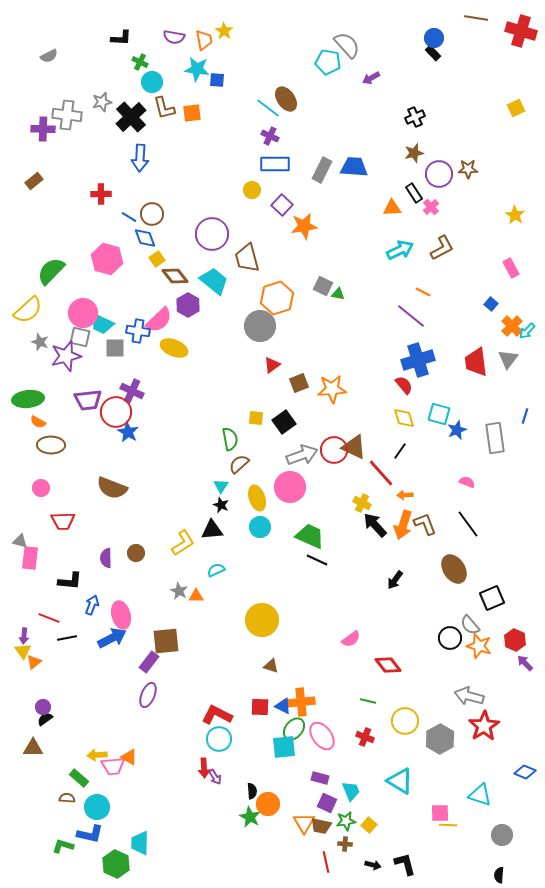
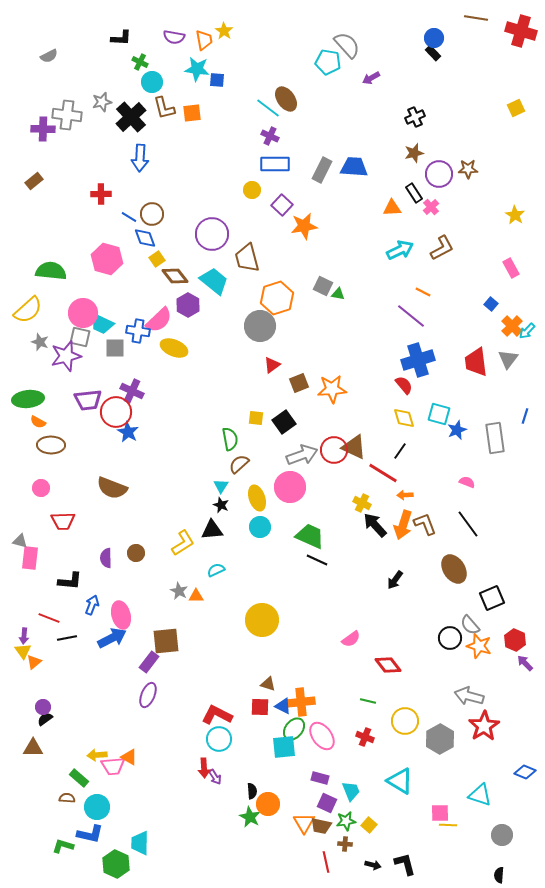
green semicircle at (51, 271): rotated 52 degrees clockwise
red line at (381, 473): moved 2 px right; rotated 16 degrees counterclockwise
brown triangle at (271, 666): moved 3 px left, 18 px down
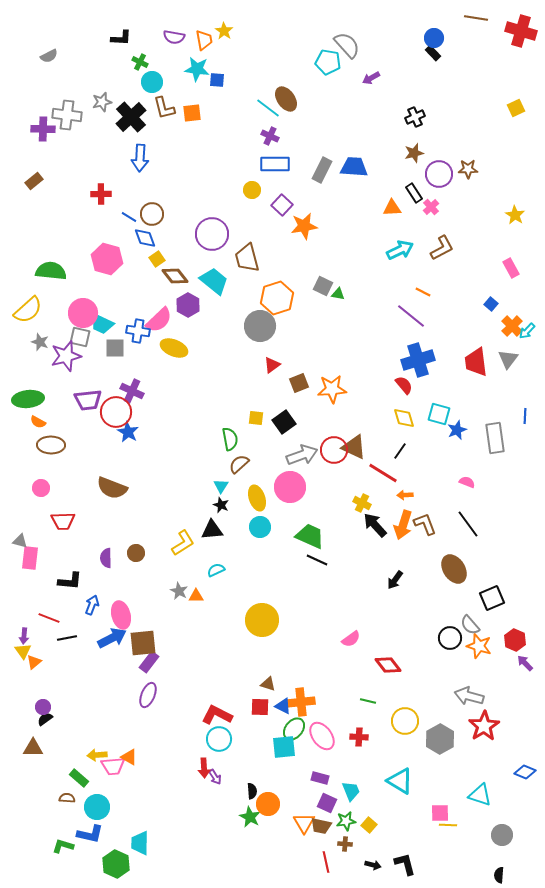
blue line at (525, 416): rotated 14 degrees counterclockwise
brown square at (166, 641): moved 23 px left, 2 px down
red cross at (365, 737): moved 6 px left; rotated 18 degrees counterclockwise
